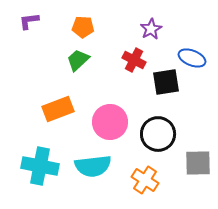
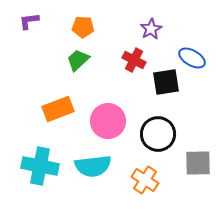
blue ellipse: rotated 8 degrees clockwise
pink circle: moved 2 px left, 1 px up
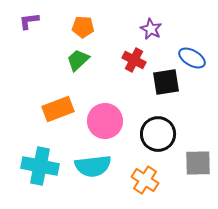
purple star: rotated 15 degrees counterclockwise
pink circle: moved 3 px left
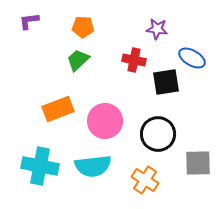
purple star: moved 6 px right; rotated 20 degrees counterclockwise
red cross: rotated 15 degrees counterclockwise
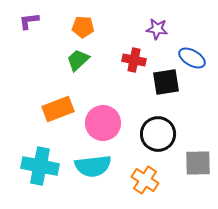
pink circle: moved 2 px left, 2 px down
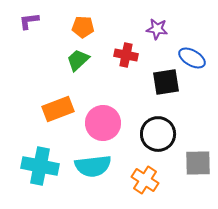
red cross: moved 8 px left, 5 px up
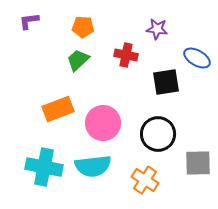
blue ellipse: moved 5 px right
cyan cross: moved 4 px right, 1 px down
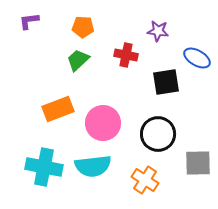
purple star: moved 1 px right, 2 px down
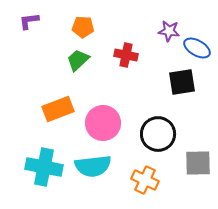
purple star: moved 11 px right
blue ellipse: moved 10 px up
black square: moved 16 px right
orange cross: rotated 8 degrees counterclockwise
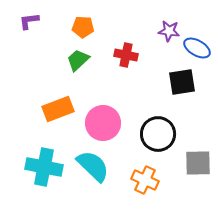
cyan semicircle: rotated 129 degrees counterclockwise
